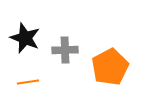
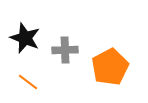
orange line: rotated 45 degrees clockwise
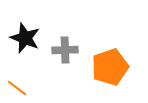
orange pentagon: rotated 9 degrees clockwise
orange line: moved 11 px left, 6 px down
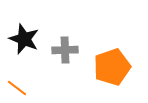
black star: moved 1 px left, 1 px down
orange pentagon: moved 2 px right
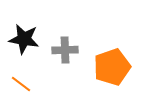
black star: rotated 12 degrees counterclockwise
orange line: moved 4 px right, 4 px up
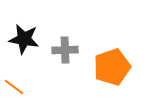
orange line: moved 7 px left, 3 px down
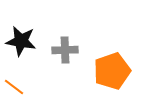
black star: moved 3 px left, 2 px down
orange pentagon: moved 4 px down
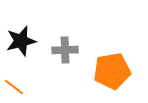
black star: rotated 24 degrees counterclockwise
orange pentagon: rotated 9 degrees clockwise
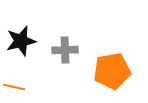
orange line: rotated 25 degrees counterclockwise
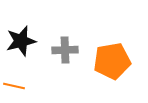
orange pentagon: moved 10 px up
orange line: moved 1 px up
